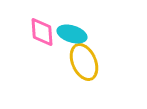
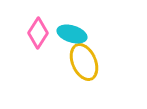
pink diamond: moved 4 px left, 1 px down; rotated 36 degrees clockwise
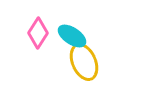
cyan ellipse: moved 2 px down; rotated 16 degrees clockwise
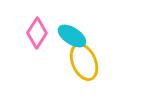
pink diamond: moved 1 px left
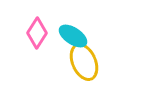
cyan ellipse: moved 1 px right
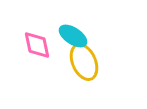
pink diamond: moved 12 px down; rotated 44 degrees counterclockwise
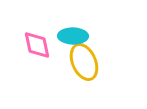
cyan ellipse: rotated 32 degrees counterclockwise
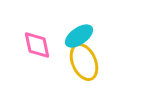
cyan ellipse: moved 6 px right; rotated 36 degrees counterclockwise
